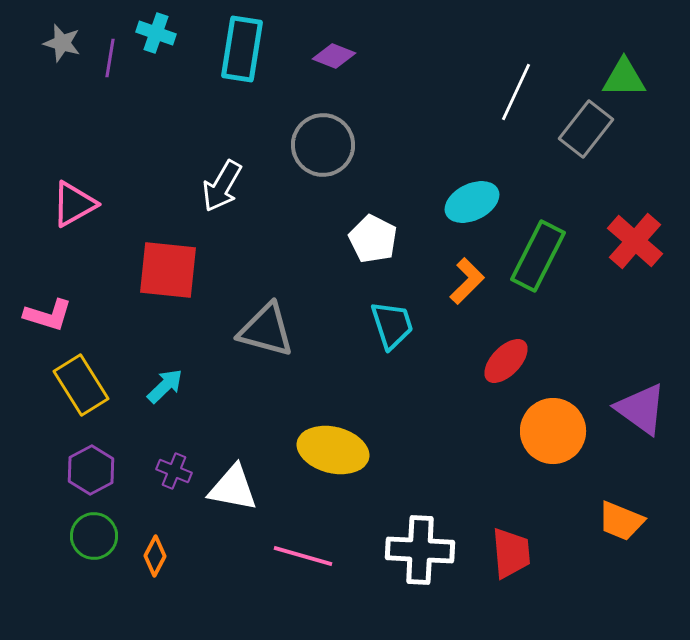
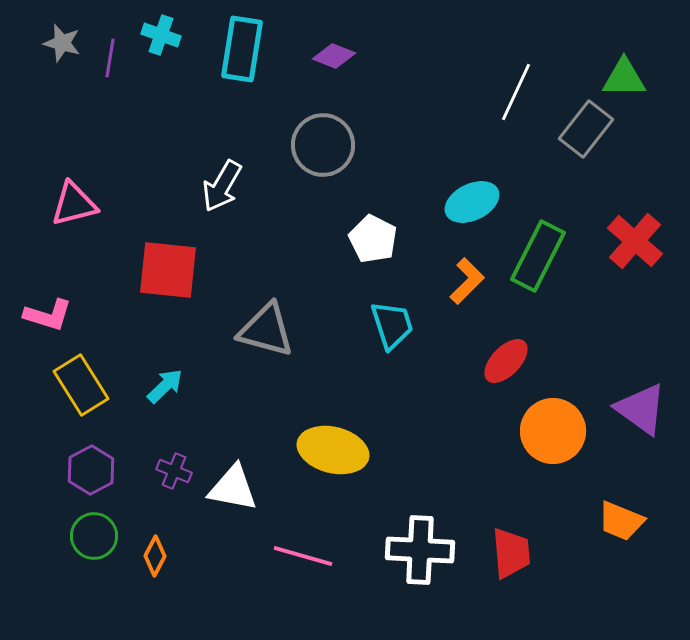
cyan cross: moved 5 px right, 2 px down
pink triangle: rotated 15 degrees clockwise
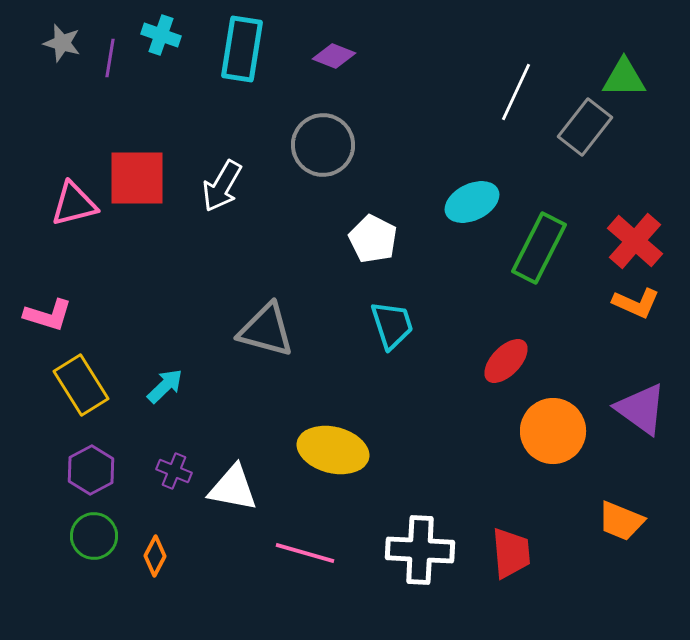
gray rectangle: moved 1 px left, 2 px up
green rectangle: moved 1 px right, 8 px up
red square: moved 31 px left, 92 px up; rotated 6 degrees counterclockwise
orange L-shape: moved 169 px right, 22 px down; rotated 69 degrees clockwise
pink line: moved 2 px right, 3 px up
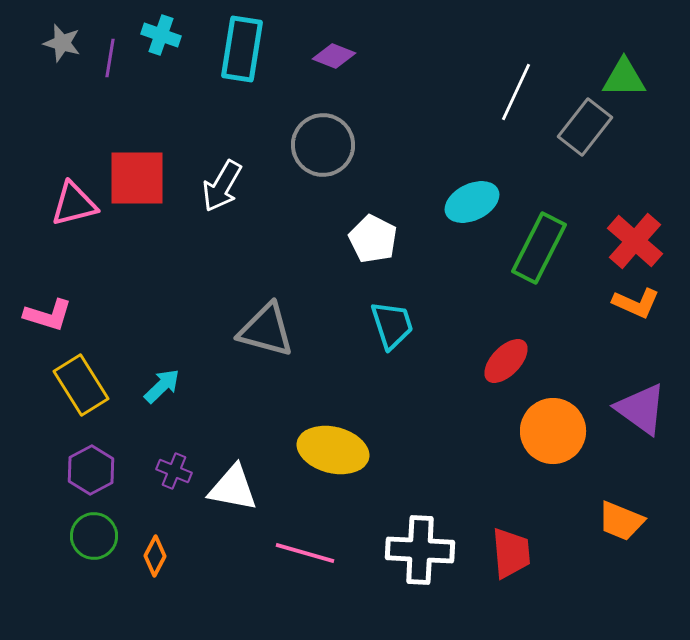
cyan arrow: moved 3 px left
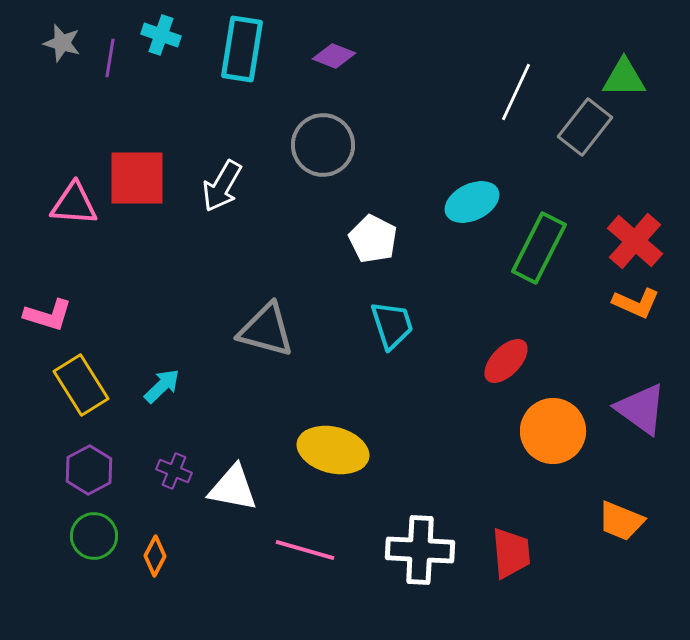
pink triangle: rotated 18 degrees clockwise
purple hexagon: moved 2 px left
pink line: moved 3 px up
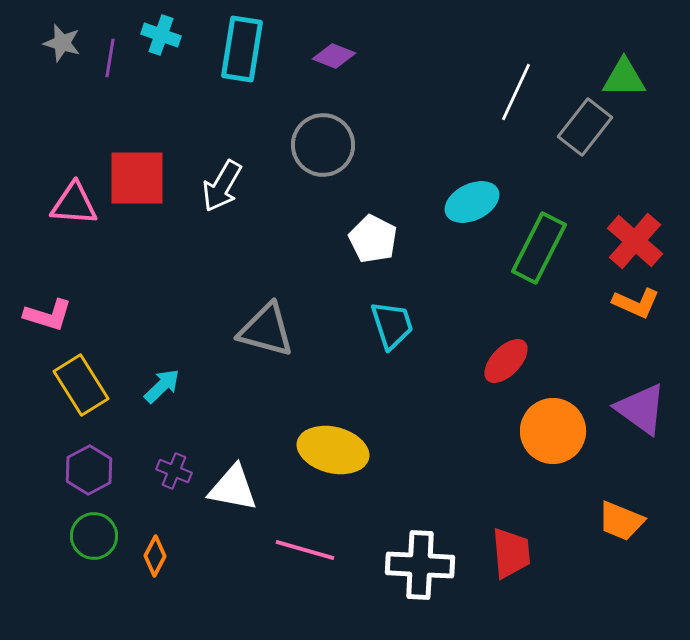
white cross: moved 15 px down
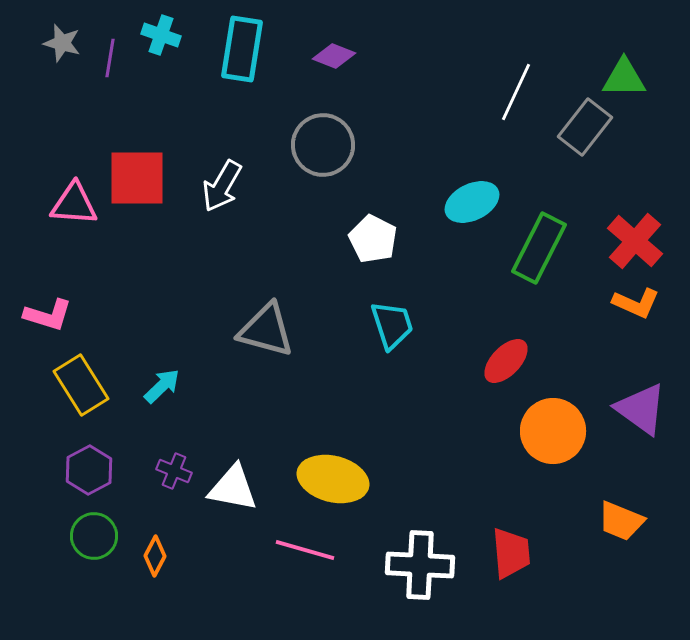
yellow ellipse: moved 29 px down
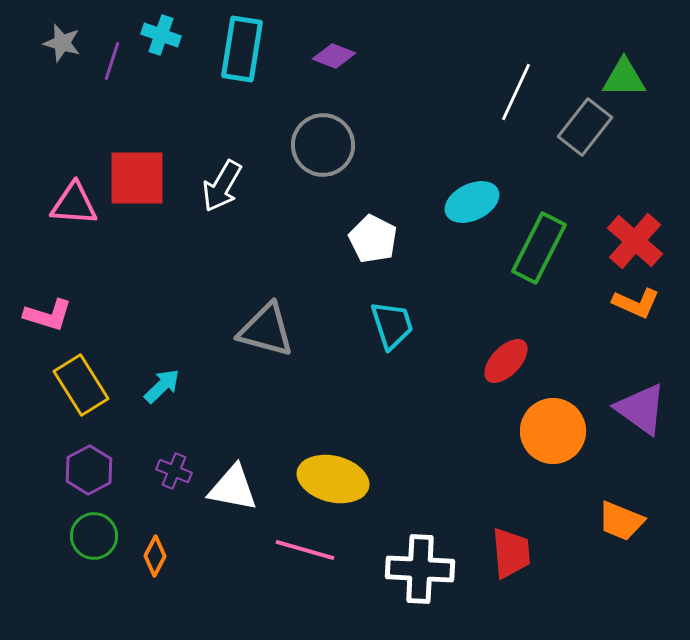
purple line: moved 2 px right, 3 px down; rotated 9 degrees clockwise
white cross: moved 4 px down
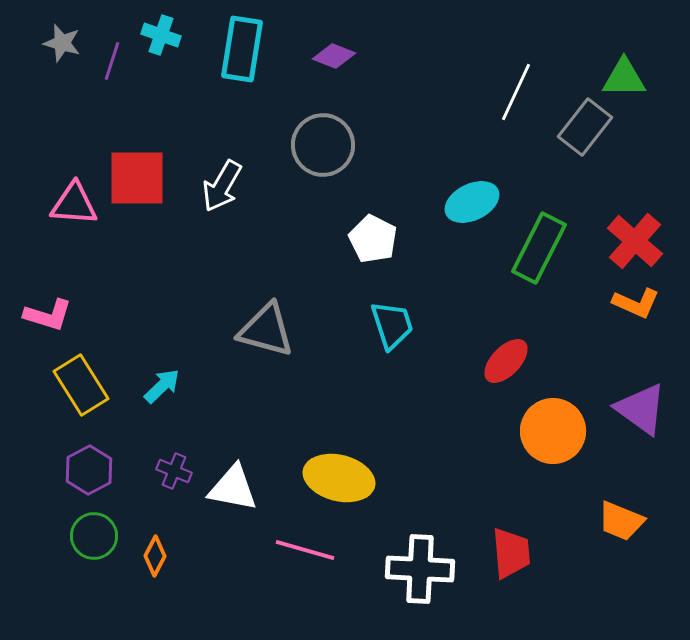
yellow ellipse: moved 6 px right, 1 px up
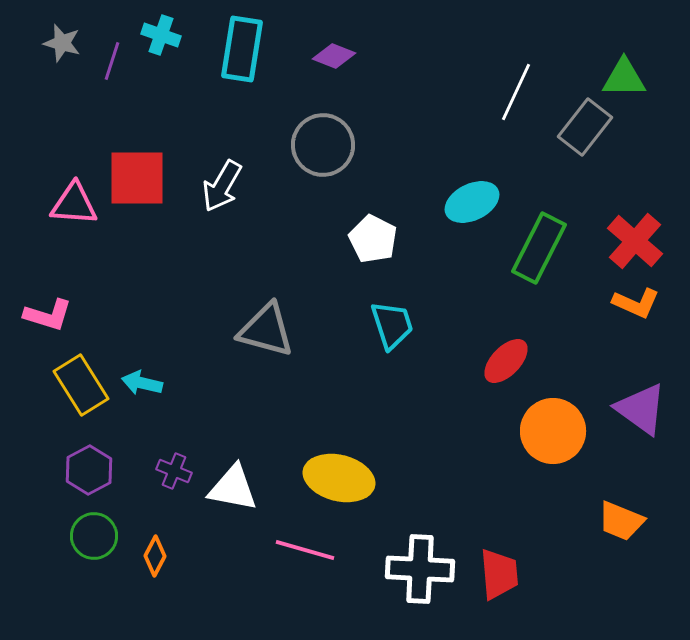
cyan arrow: moved 20 px left, 3 px up; rotated 123 degrees counterclockwise
red trapezoid: moved 12 px left, 21 px down
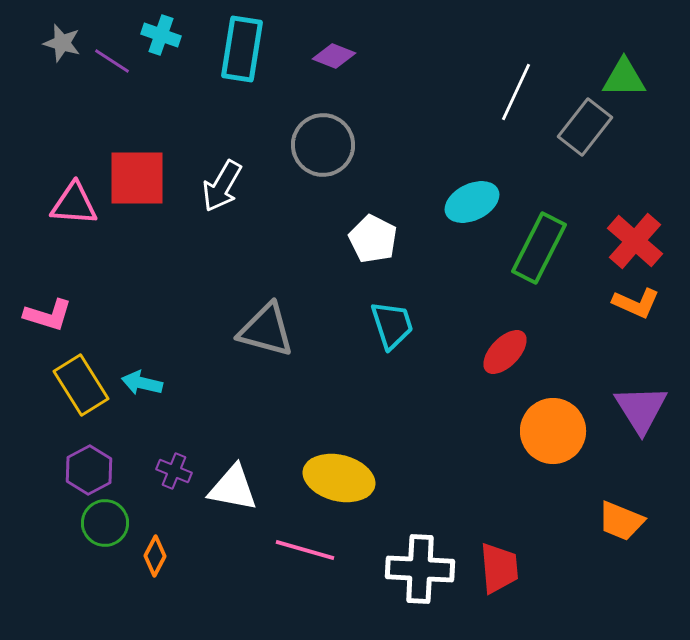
purple line: rotated 75 degrees counterclockwise
red ellipse: moved 1 px left, 9 px up
purple triangle: rotated 22 degrees clockwise
green circle: moved 11 px right, 13 px up
red trapezoid: moved 6 px up
